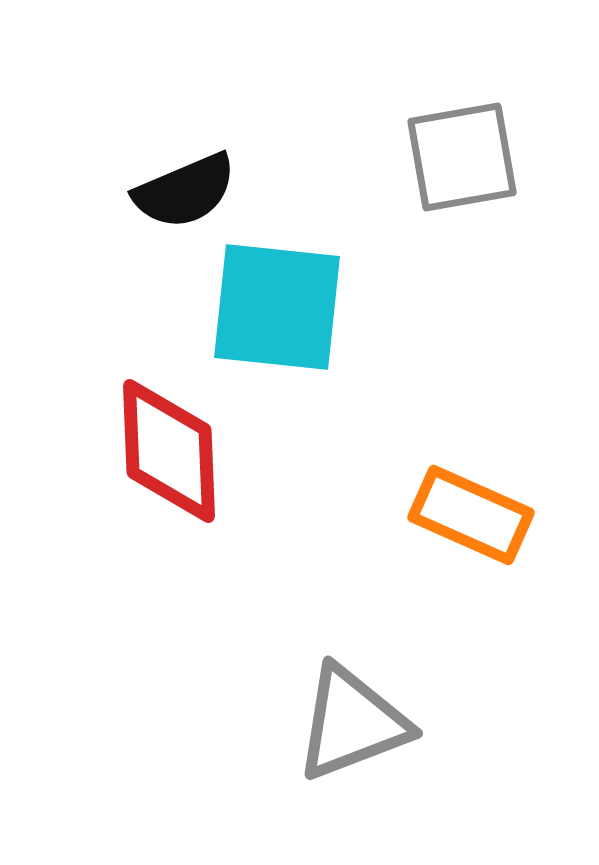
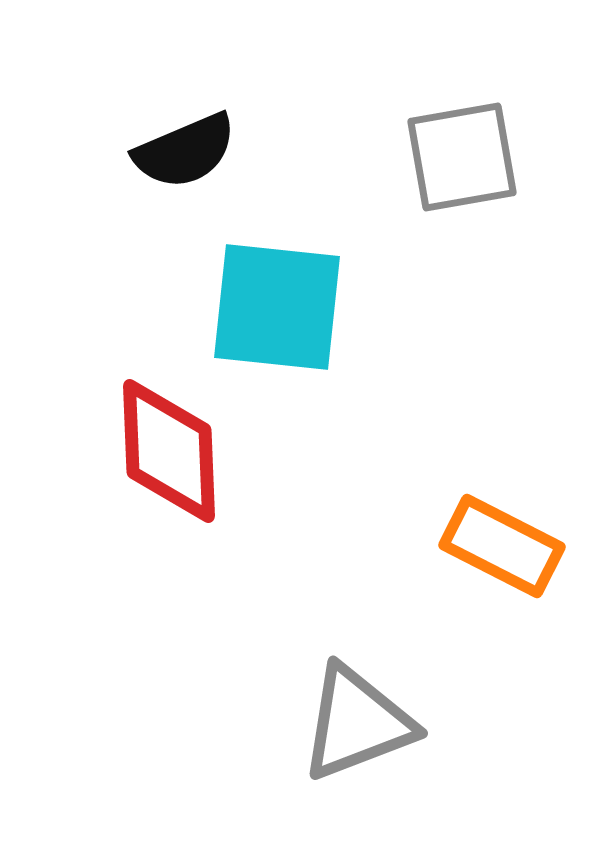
black semicircle: moved 40 px up
orange rectangle: moved 31 px right, 31 px down; rotated 3 degrees clockwise
gray triangle: moved 5 px right
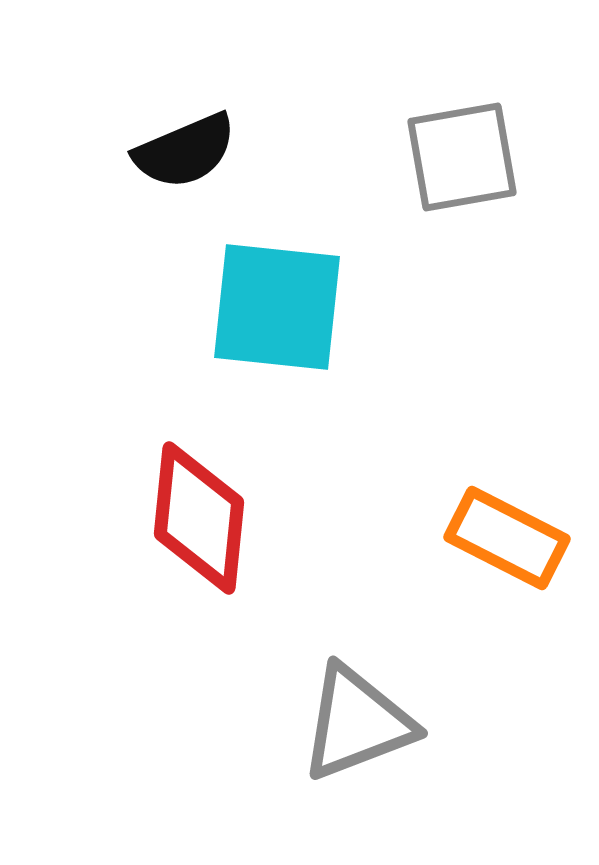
red diamond: moved 30 px right, 67 px down; rotated 8 degrees clockwise
orange rectangle: moved 5 px right, 8 px up
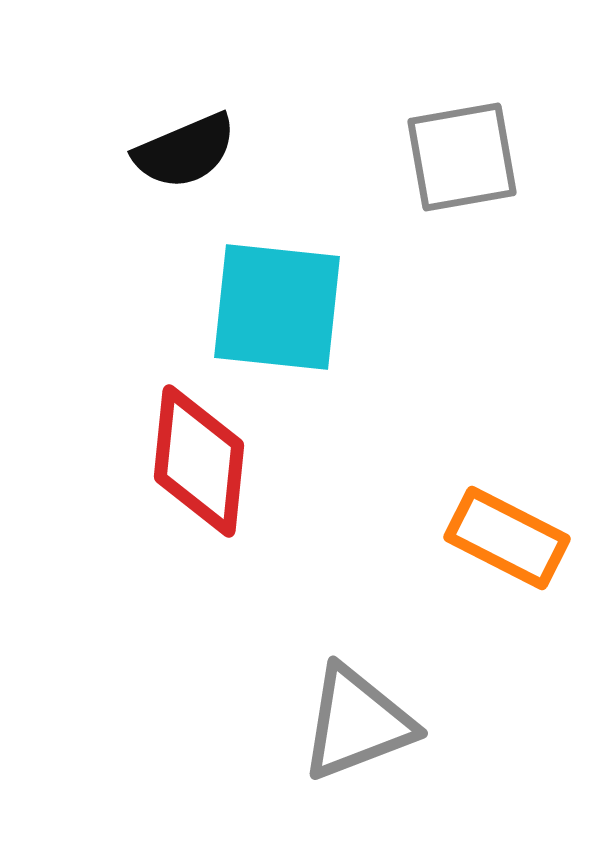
red diamond: moved 57 px up
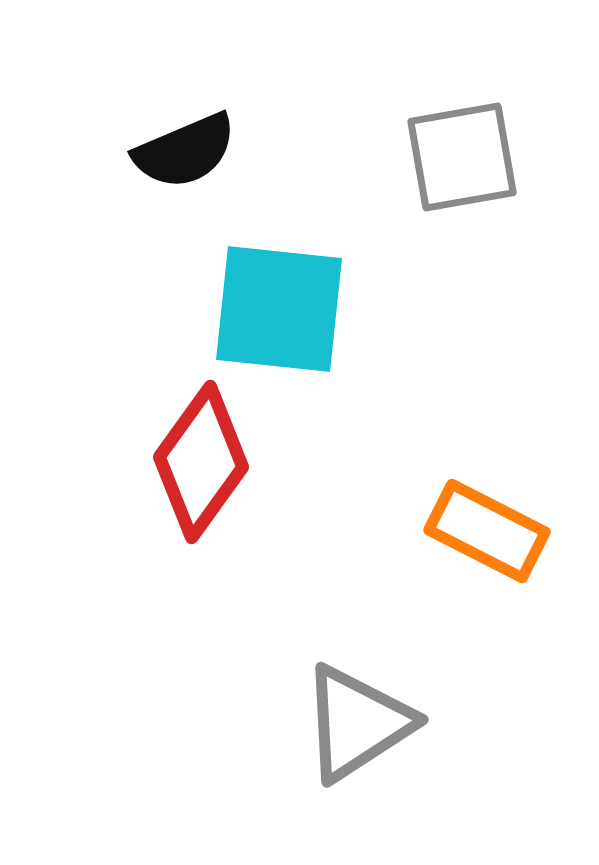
cyan square: moved 2 px right, 2 px down
red diamond: moved 2 px right, 1 px down; rotated 30 degrees clockwise
orange rectangle: moved 20 px left, 7 px up
gray triangle: rotated 12 degrees counterclockwise
